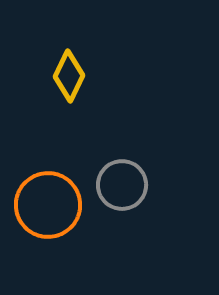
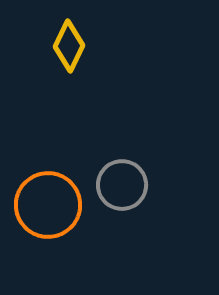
yellow diamond: moved 30 px up
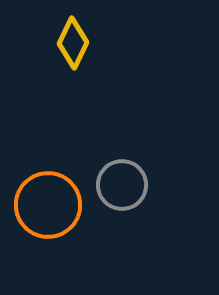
yellow diamond: moved 4 px right, 3 px up
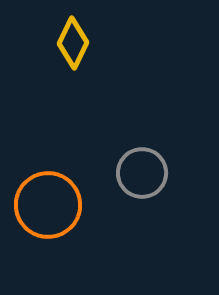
gray circle: moved 20 px right, 12 px up
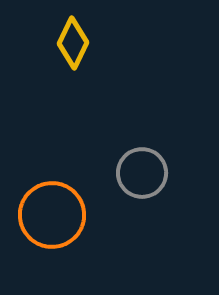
orange circle: moved 4 px right, 10 px down
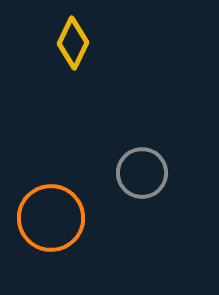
orange circle: moved 1 px left, 3 px down
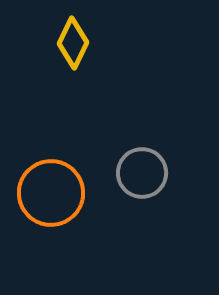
orange circle: moved 25 px up
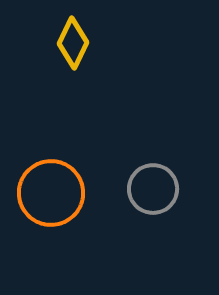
gray circle: moved 11 px right, 16 px down
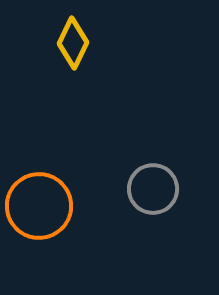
orange circle: moved 12 px left, 13 px down
